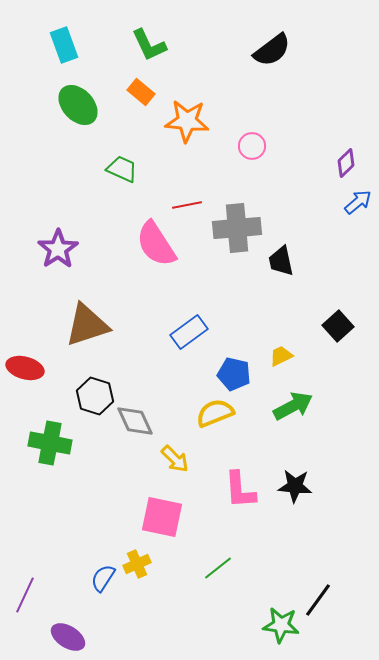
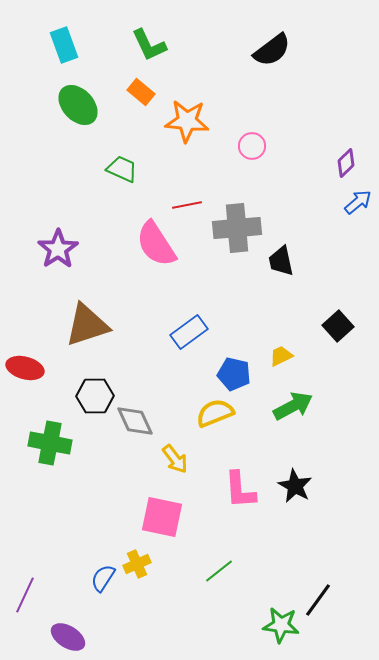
black hexagon: rotated 18 degrees counterclockwise
yellow arrow: rotated 8 degrees clockwise
black star: rotated 24 degrees clockwise
green line: moved 1 px right, 3 px down
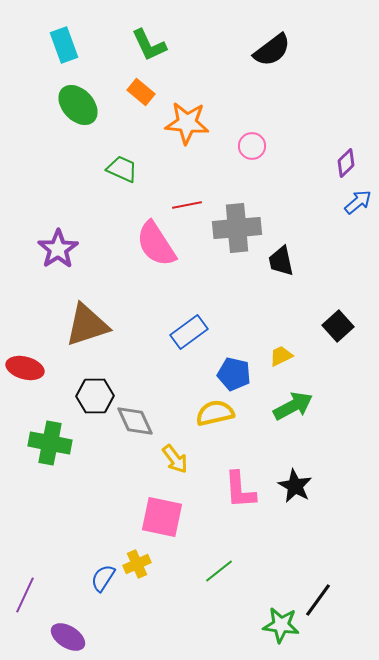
orange star: moved 2 px down
yellow semicircle: rotated 9 degrees clockwise
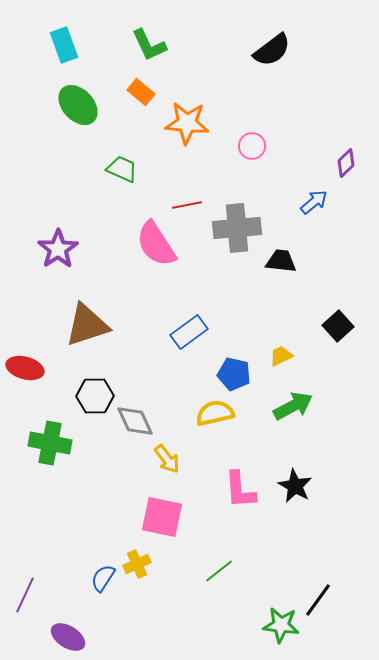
blue arrow: moved 44 px left
black trapezoid: rotated 108 degrees clockwise
yellow arrow: moved 8 px left
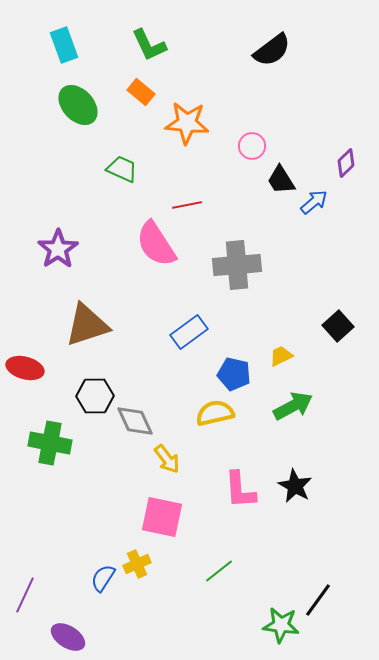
gray cross: moved 37 px down
black trapezoid: moved 81 px up; rotated 128 degrees counterclockwise
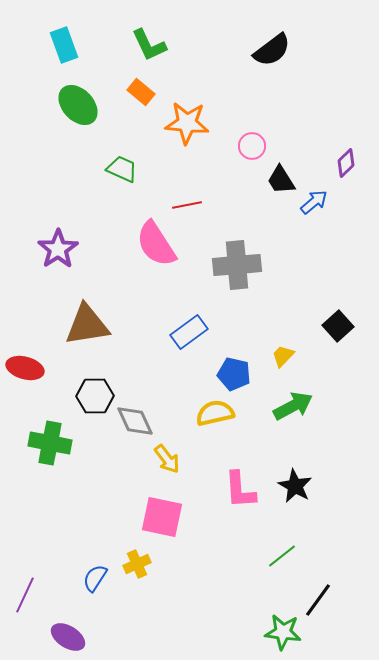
brown triangle: rotated 9 degrees clockwise
yellow trapezoid: moved 2 px right; rotated 20 degrees counterclockwise
green line: moved 63 px right, 15 px up
blue semicircle: moved 8 px left
green star: moved 2 px right, 7 px down
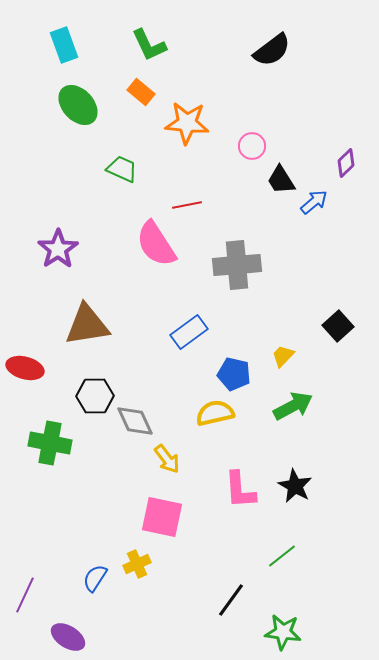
black line: moved 87 px left
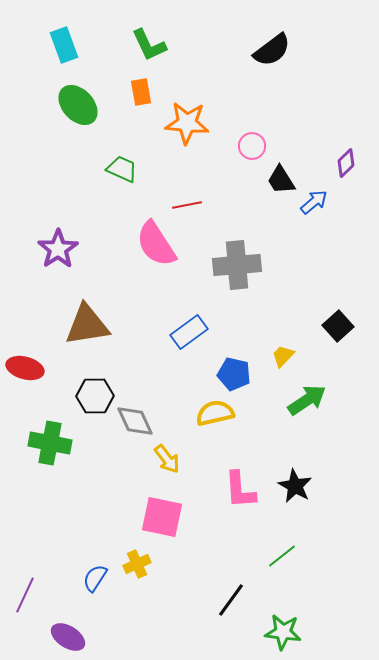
orange rectangle: rotated 40 degrees clockwise
green arrow: moved 14 px right, 6 px up; rotated 6 degrees counterclockwise
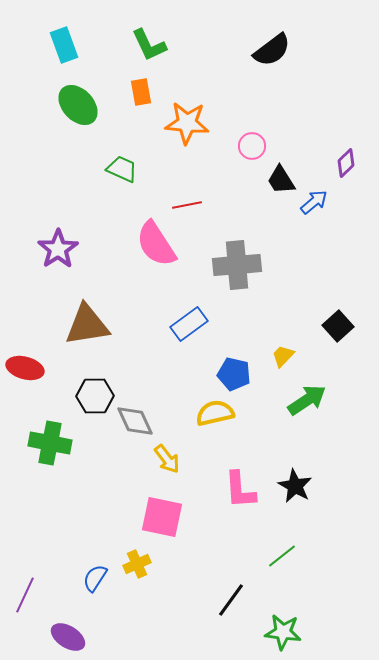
blue rectangle: moved 8 px up
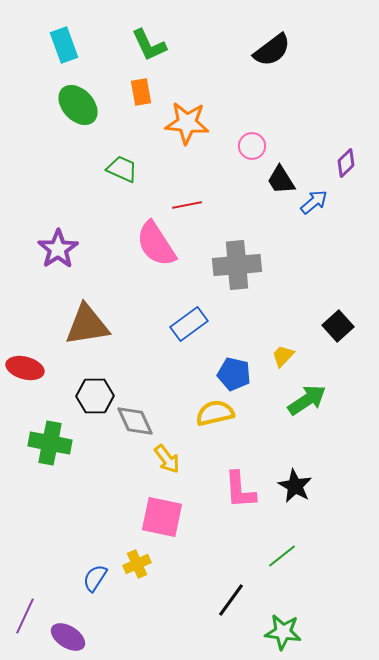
purple line: moved 21 px down
